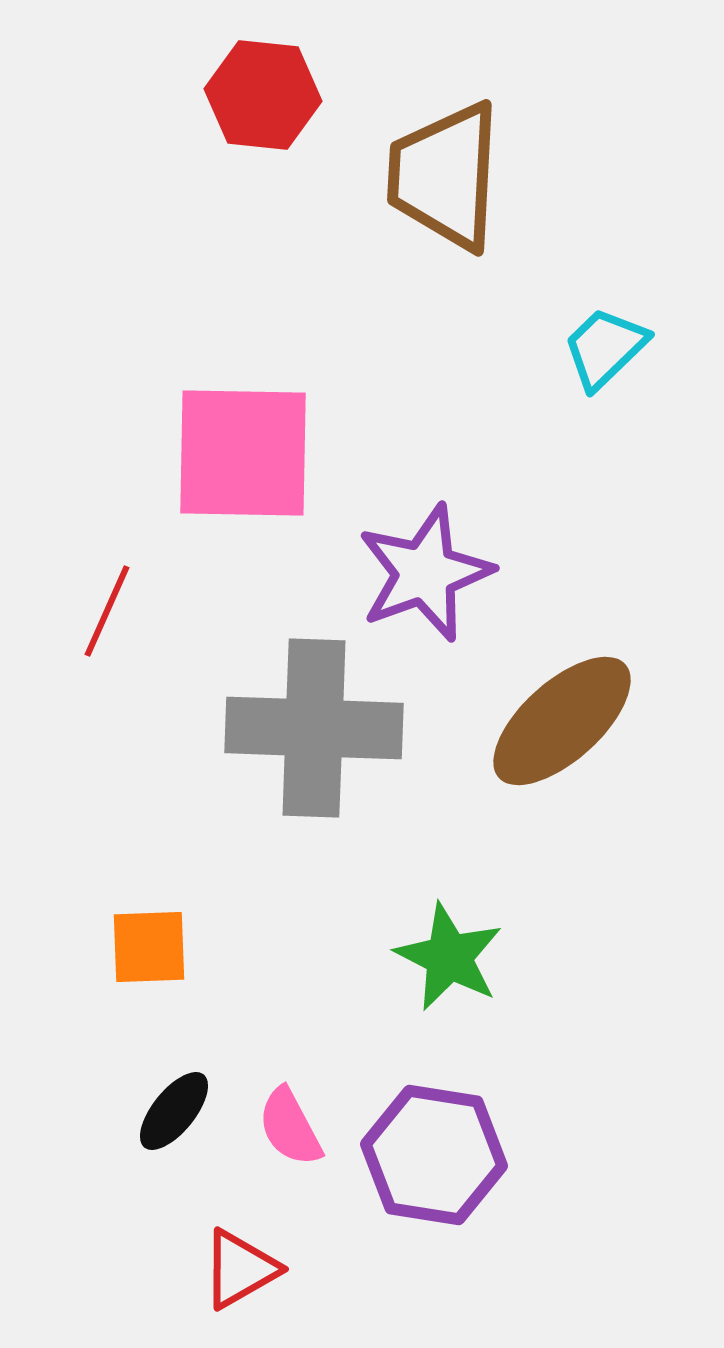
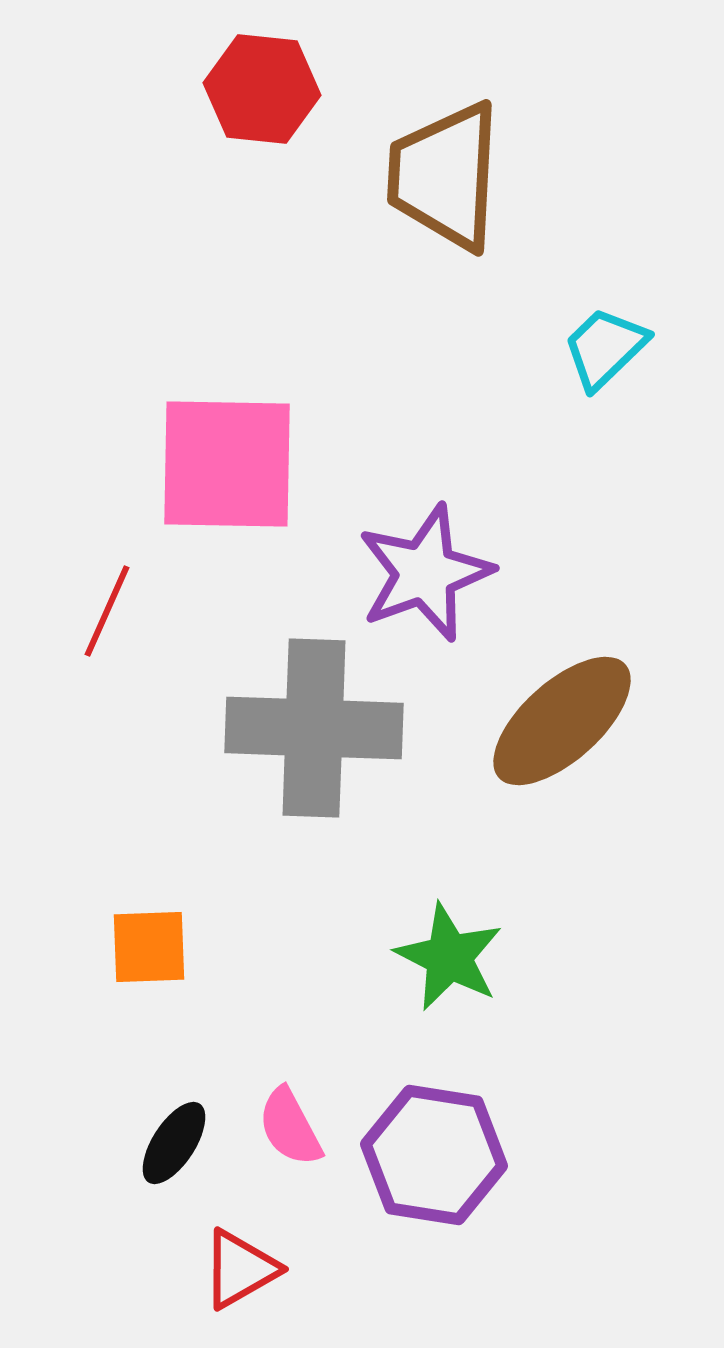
red hexagon: moved 1 px left, 6 px up
pink square: moved 16 px left, 11 px down
black ellipse: moved 32 px down; rotated 6 degrees counterclockwise
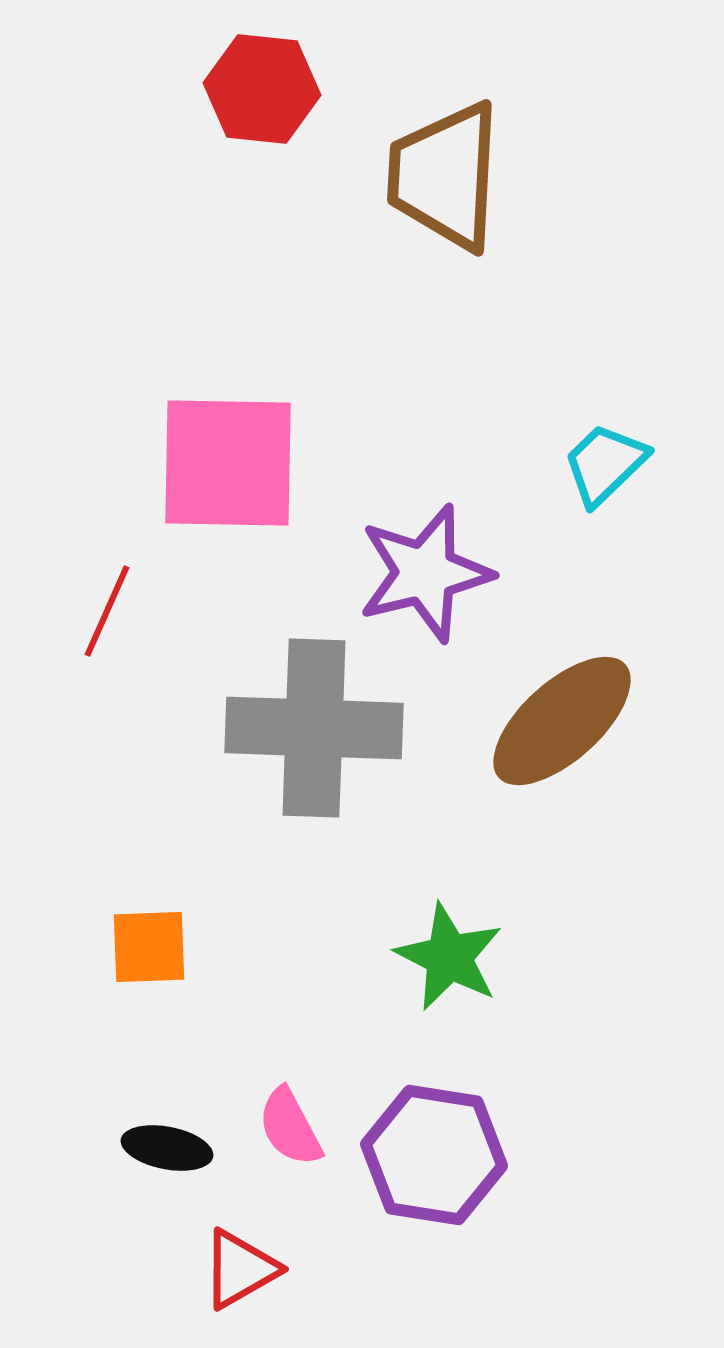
cyan trapezoid: moved 116 px down
pink square: moved 1 px right, 1 px up
purple star: rotated 6 degrees clockwise
black ellipse: moved 7 px left, 5 px down; rotated 68 degrees clockwise
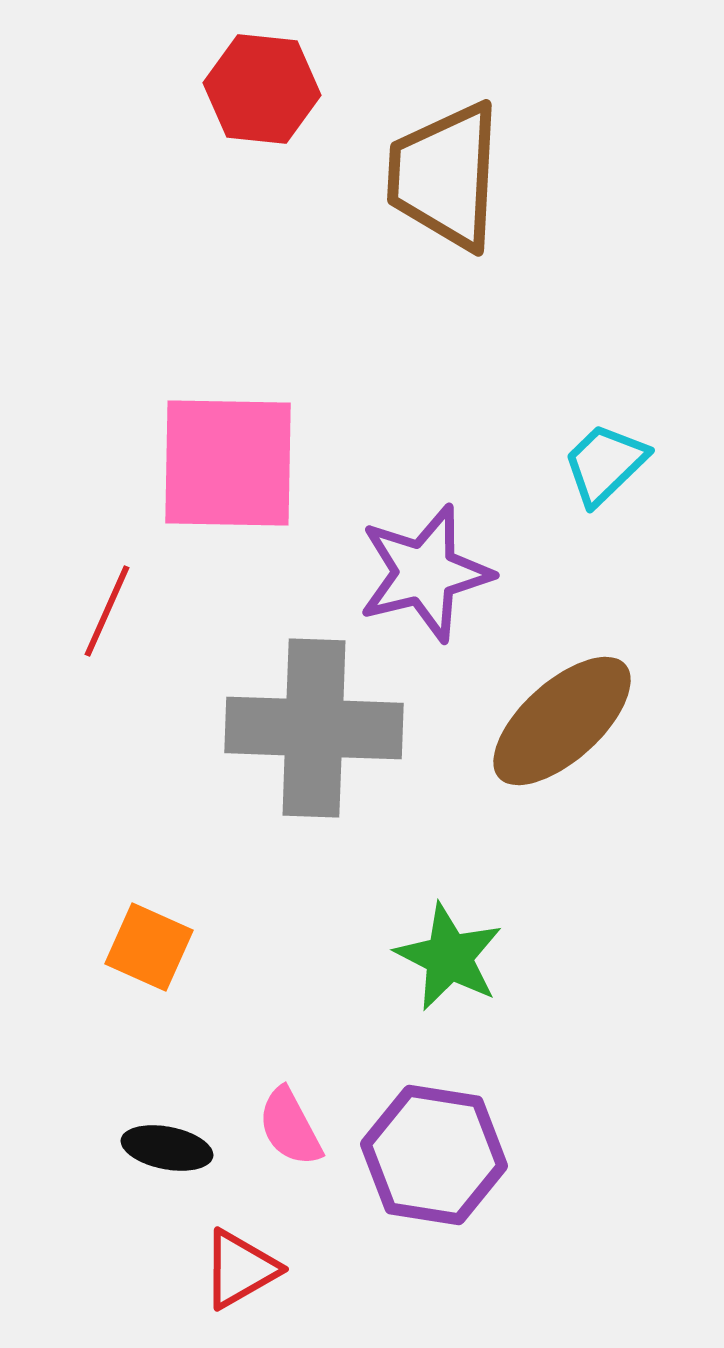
orange square: rotated 26 degrees clockwise
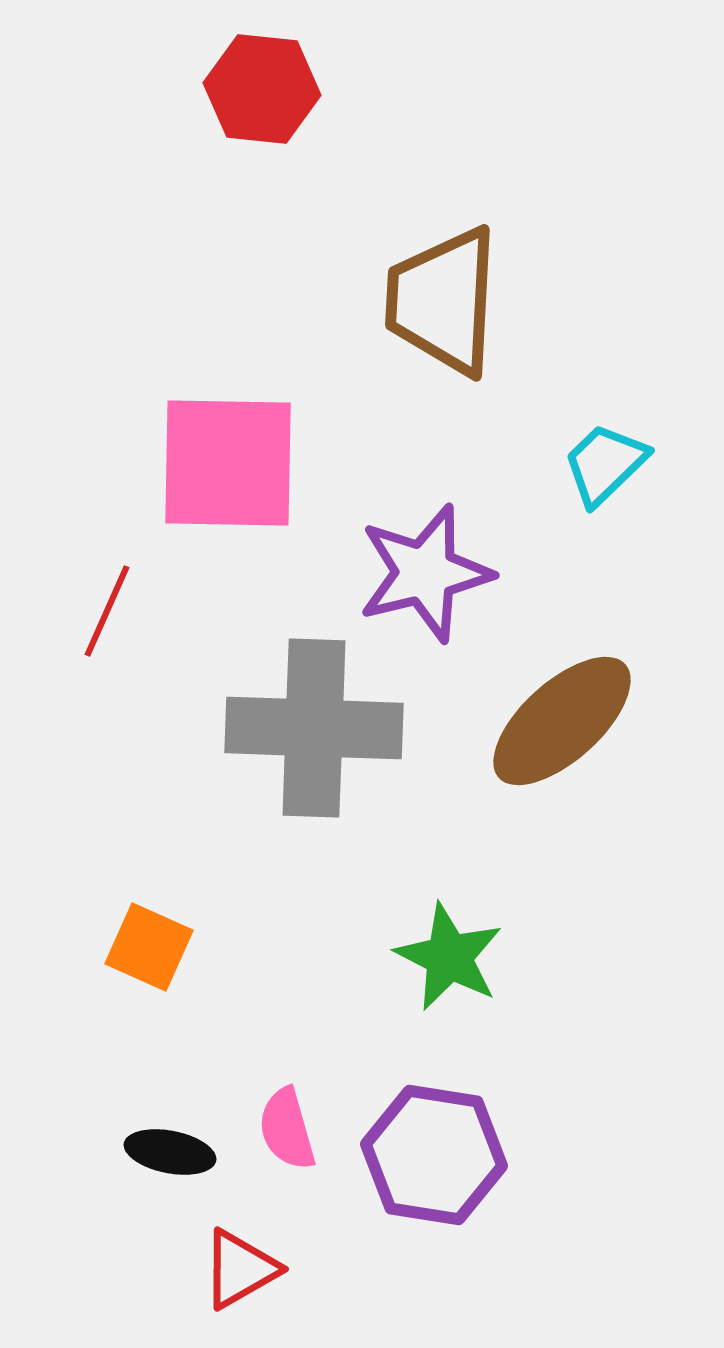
brown trapezoid: moved 2 px left, 125 px down
pink semicircle: moved 3 px left, 2 px down; rotated 12 degrees clockwise
black ellipse: moved 3 px right, 4 px down
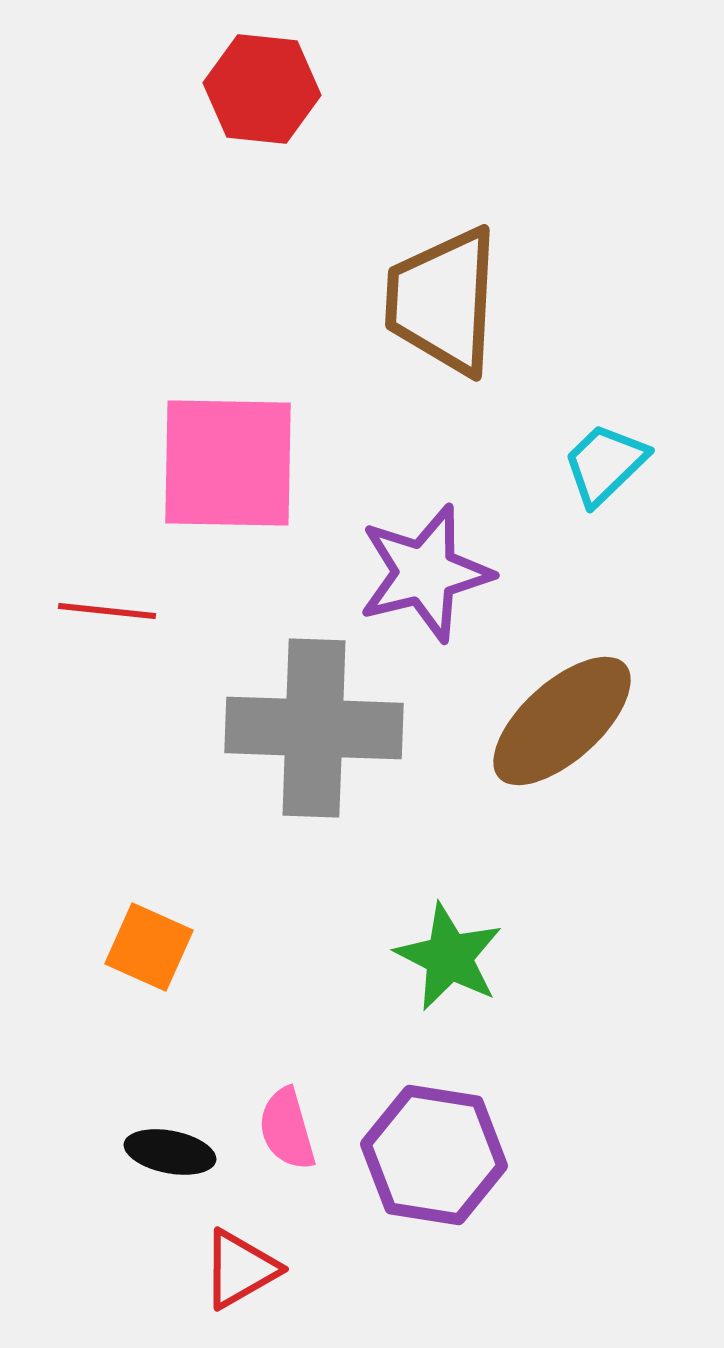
red line: rotated 72 degrees clockwise
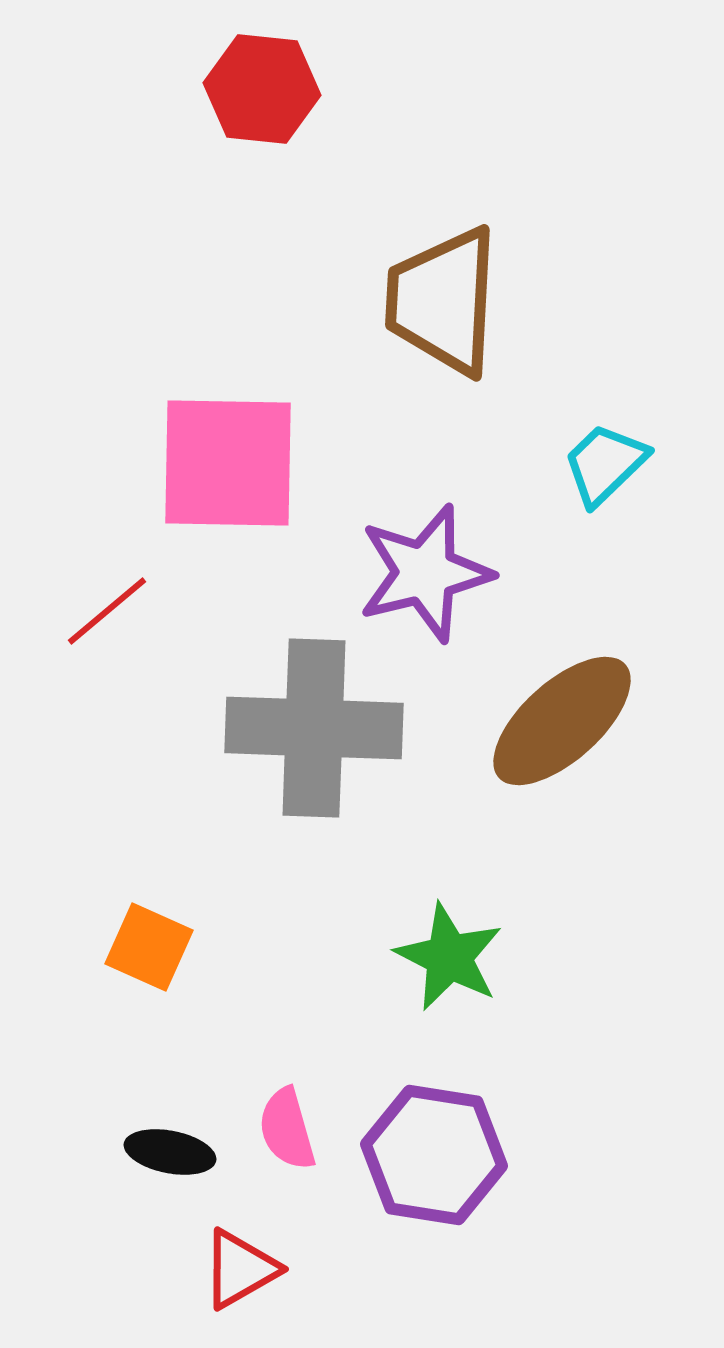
red line: rotated 46 degrees counterclockwise
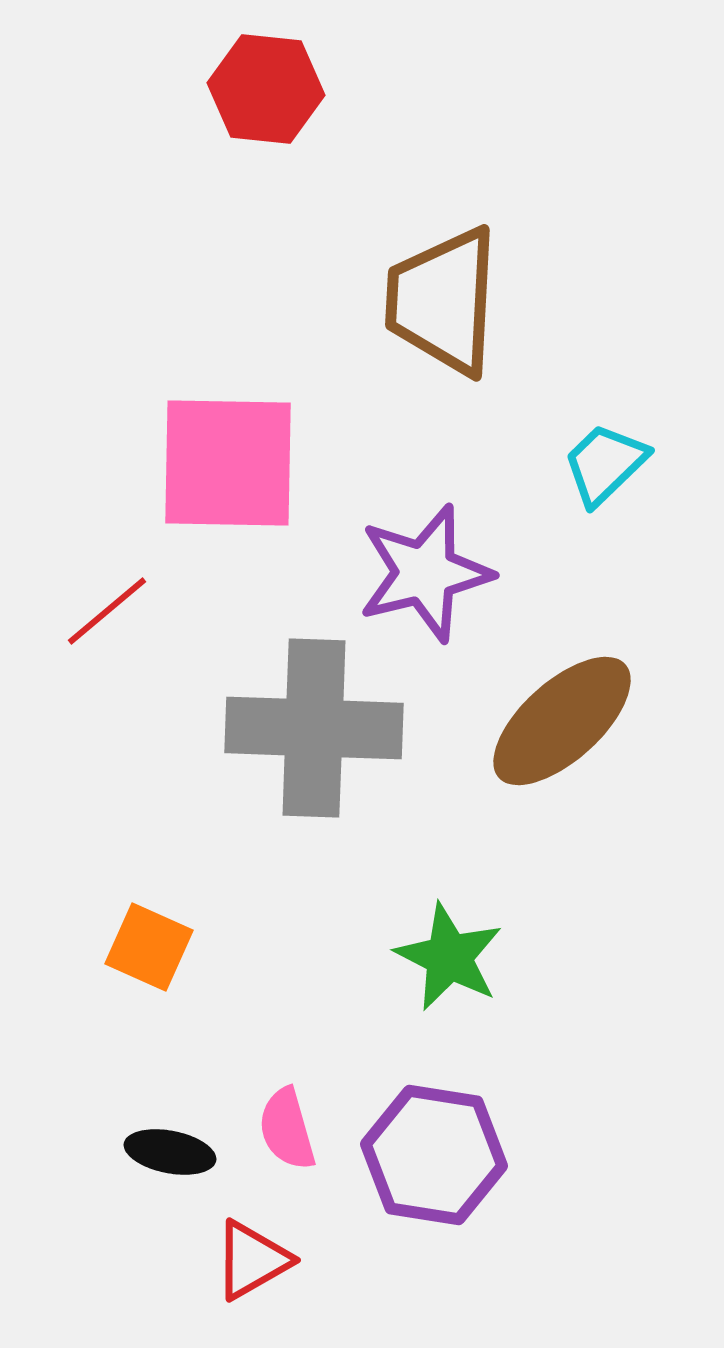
red hexagon: moved 4 px right
red triangle: moved 12 px right, 9 px up
